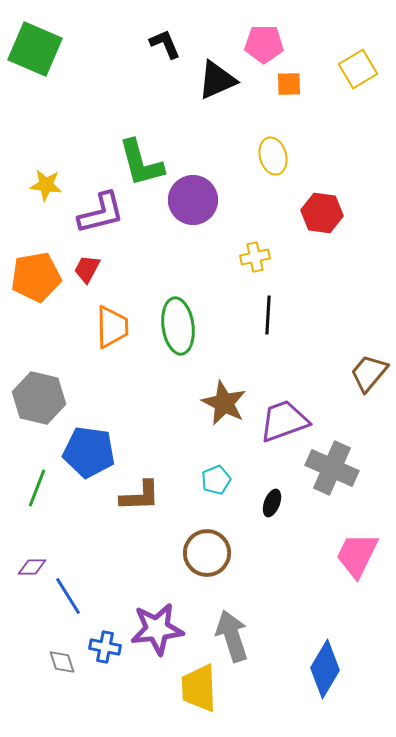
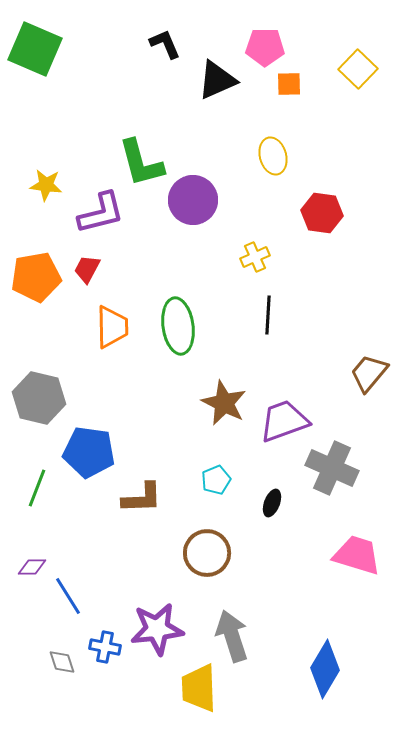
pink pentagon: moved 1 px right, 3 px down
yellow square: rotated 15 degrees counterclockwise
yellow cross: rotated 12 degrees counterclockwise
brown L-shape: moved 2 px right, 2 px down
pink trapezoid: rotated 81 degrees clockwise
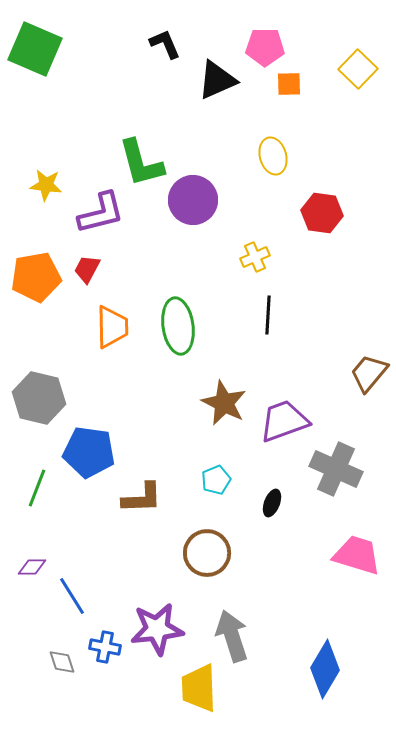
gray cross: moved 4 px right, 1 px down
blue line: moved 4 px right
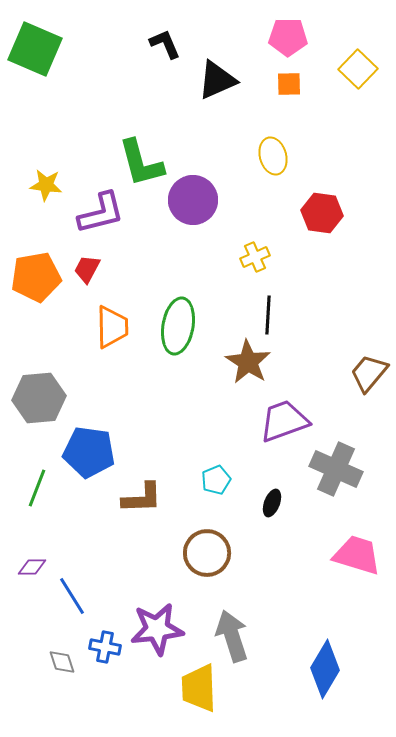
pink pentagon: moved 23 px right, 10 px up
green ellipse: rotated 18 degrees clockwise
gray hexagon: rotated 18 degrees counterclockwise
brown star: moved 24 px right, 41 px up; rotated 6 degrees clockwise
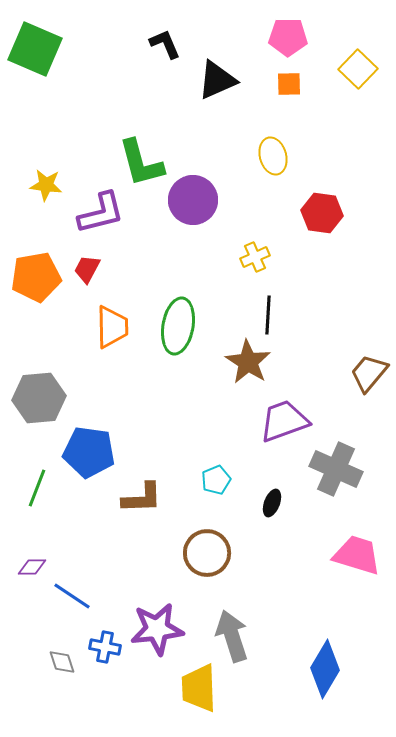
blue line: rotated 24 degrees counterclockwise
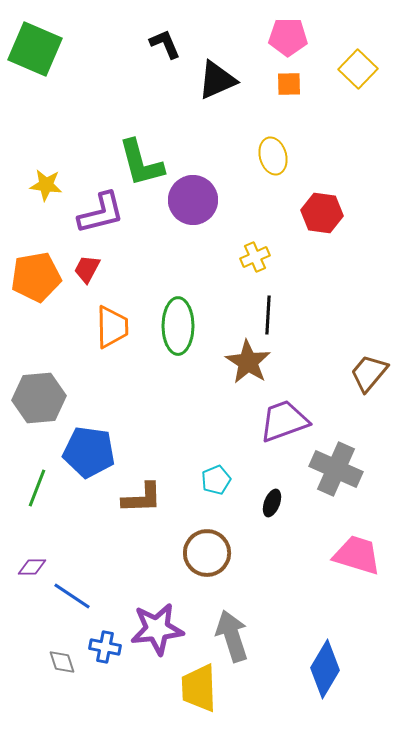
green ellipse: rotated 10 degrees counterclockwise
